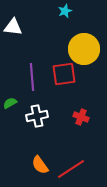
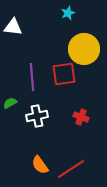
cyan star: moved 3 px right, 2 px down
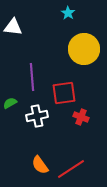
cyan star: rotated 16 degrees counterclockwise
red square: moved 19 px down
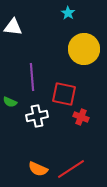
red square: moved 1 px down; rotated 20 degrees clockwise
green semicircle: moved 1 px up; rotated 128 degrees counterclockwise
orange semicircle: moved 2 px left, 4 px down; rotated 30 degrees counterclockwise
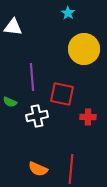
red square: moved 2 px left
red cross: moved 7 px right; rotated 21 degrees counterclockwise
red line: rotated 52 degrees counterclockwise
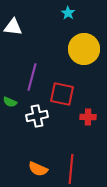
purple line: rotated 20 degrees clockwise
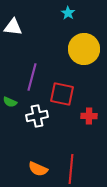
red cross: moved 1 px right, 1 px up
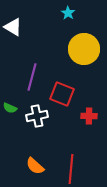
white triangle: rotated 24 degrees clockwise
red square: rotated 10 degrees clockwise
green semicircle: moved 6 px down
orange semicircle: moved 3 px left, 3 px up; rotated 18 degrees clockwise
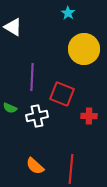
purple line: rotated 12 degrees counterclockwise
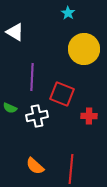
white triangle: moved 2 px right, 5 px down
